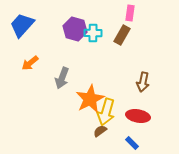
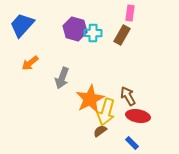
brown arrow: moved 15 px left, 14 px down; rotated 138 degrees clockwise
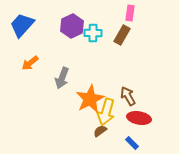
purple hexagon: moved 3 px left, 3 px up; rotated 20 degrees clockwise
red ellipse: moved 1 px right, 2 px down
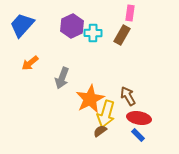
yellow arrow: moved 2 px down
blue rectangle: moved 6 px right, 8 px up
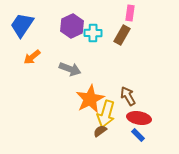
blue trapezoid: rotated 8 degrees counterclockwise
orange arrow: moved 2 px right, 6 px up
gray arrow: moved 8 px right, 9 px up; rotated 90 degrees counterclockwise
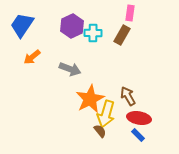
brown semicircle: rotated 88 degrees clockwise
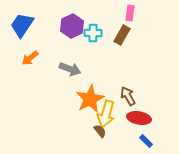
orange arrow: moved 2 px left, 1 px down
blue rectangle: moved 8 px right, 6 px down
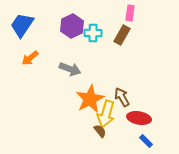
brown arrow: moved 6 px left, 1 px down
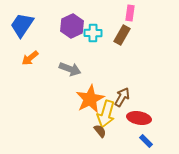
brown arrow: rotated 60 degrees clockwise
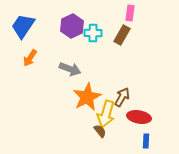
blue trapezoid: moved 1 px right, 1 px down
orange arrow: rotated 18 degrees counterclockwise
orange star: moved 3 px left, 2 px up
red ellipse: moved 1 px up
blue rectangle: rotated 48 degrees clockwise
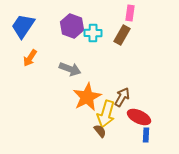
purple hexagon: rotated 15 degrees counterclockwise
red ellipse: rotated 15 degrees clockwise
blue rectangle: moved 6 px up
